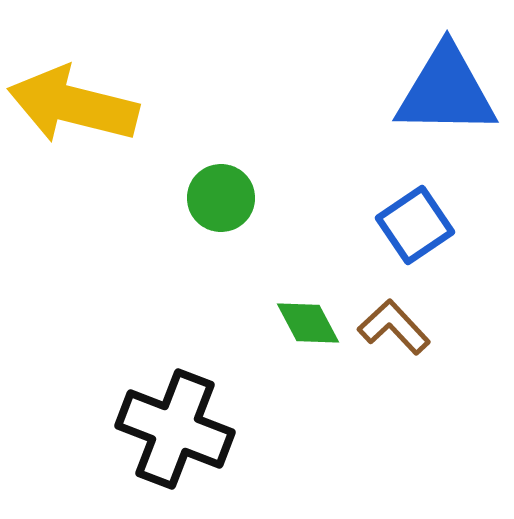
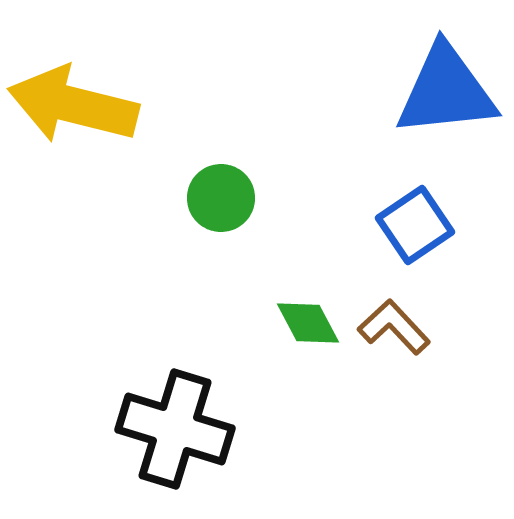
blue triangle: rotated 7 degrees counterclockwise
black cross: rotated 4 degrees counterclockwise
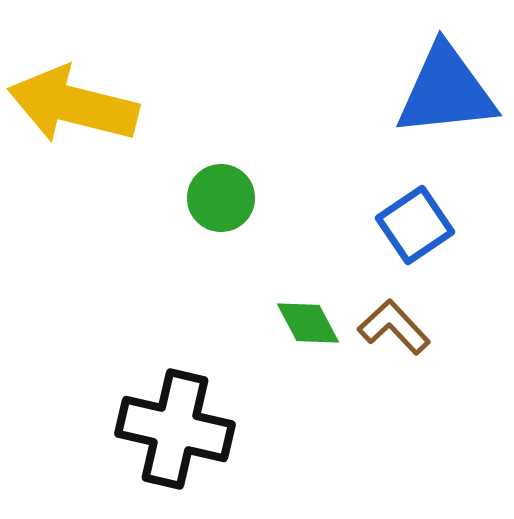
black cross: rotated 4 degrees counterclockwise
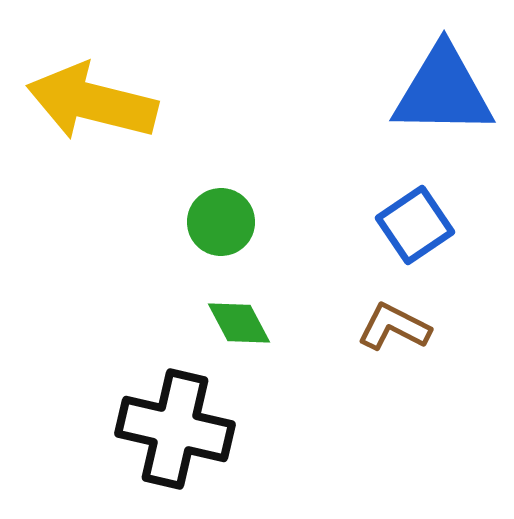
blue triangle: moved 3 px left; rotated 7 degrees clockwise
yellow arrow: moved 19 px right, 3 px up
green circle: moved 24 px down
green diamond: moved 69 px left
brown L-shape: rotated 20 degrees counterclockwise
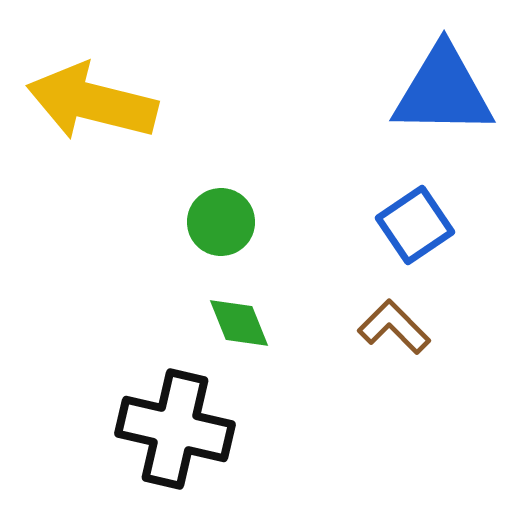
green diamond: rotated 6 degrees clockwise
brown L-shape: rotated 18 degrees clockwise
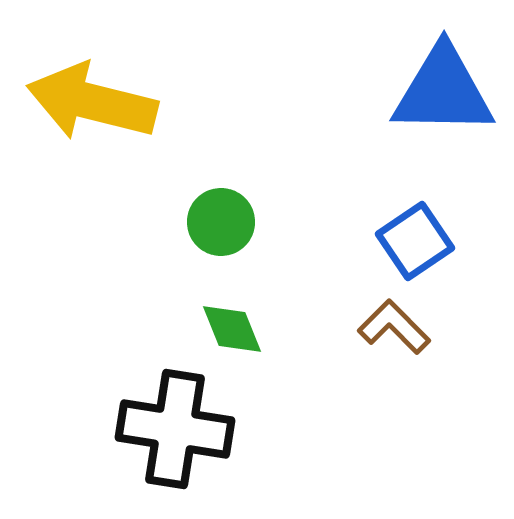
blue square: moved 16 px down
green diamond: moved 7 px left, 6 px down
black cross: rotated 4 degrees counterclockwise
